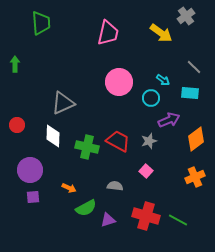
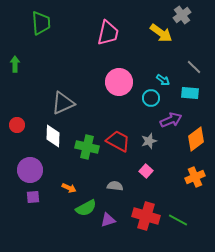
gray cross: moved 4 px left, 1 px up
purple arrow: moved 2 px right
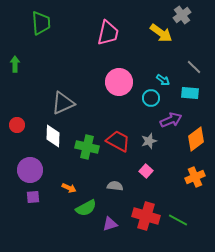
purple triangle: moved 2 px right, 4 px down
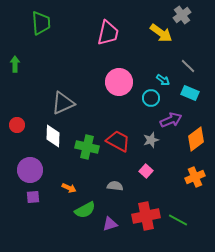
gray line: moved 6 px left, 1 px up
cyan rectangle: rotated 18 degrees clockwise
gray star: moved 2 px right, 1 px up
green semicircle: moved 1 px left, 2 px down
red cross: rotated 28 degrees counterclockwise
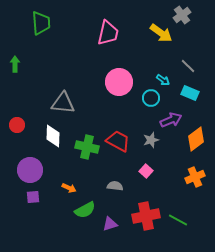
gray triangle: rotated 30 degrees clockwise
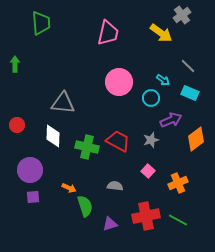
pink square: moved 2 px right
orange cross: moved 17 px left, 6 px down
green semicircle: moved 4 px up; rotated 80 degrees counterclockwise
